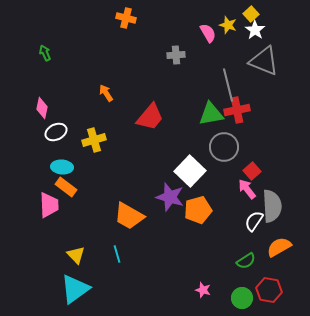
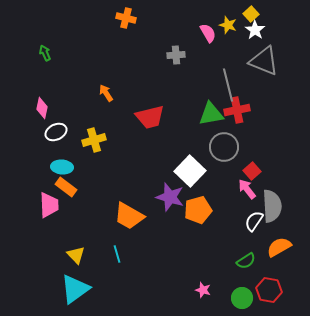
red trapezoid: rotated 36 degrees clockwise
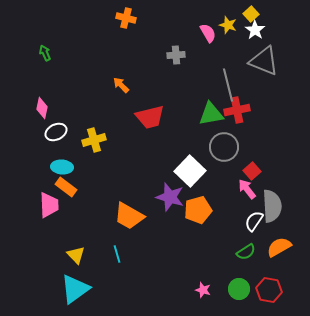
orange arrow: moved 15 px right, 8 px up; rotated 12 degrees counterclockwise
green semicircle: moved 9 px up
green circle: moved 3 px left, 9 px up
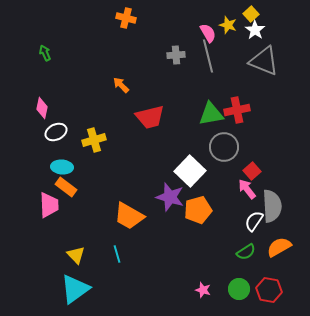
gray line: moved 20 px left, 29 px up
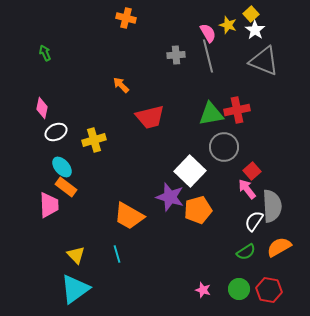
cyan ellipse: rotated 45 degrees clockwise
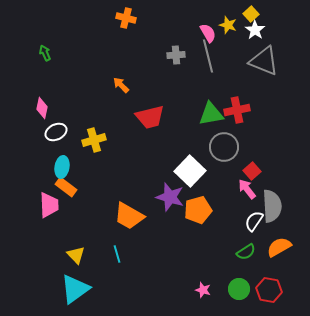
cyan ellipse: rotated 50 degrees clockwise
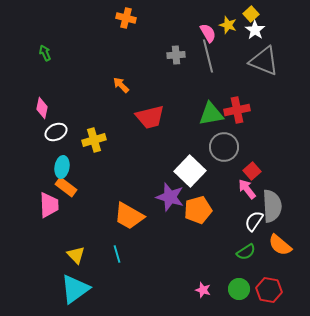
orange semicircle: moved 1 px right, 2 px up; rotated 110 degrees counterclockwise
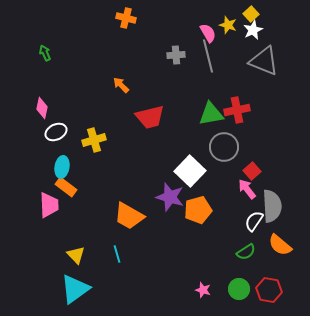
white star: moved 2 px left; rotated 12 degrees clockwise
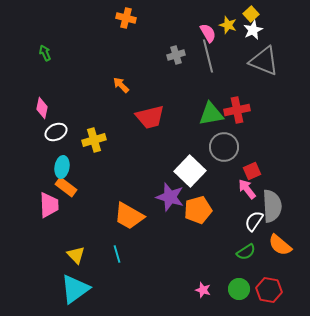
gray cross: rotated 12 degrees counterclockwise
red square: rotated 18 degrees clockwise
